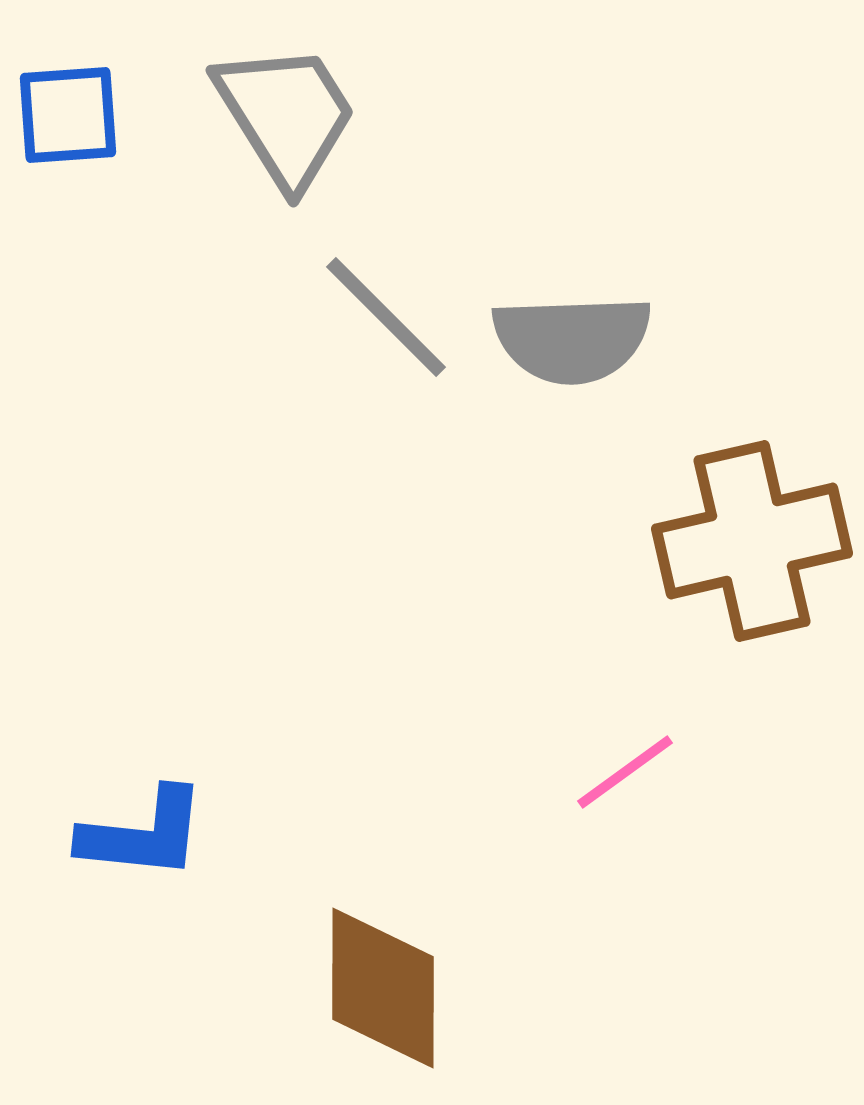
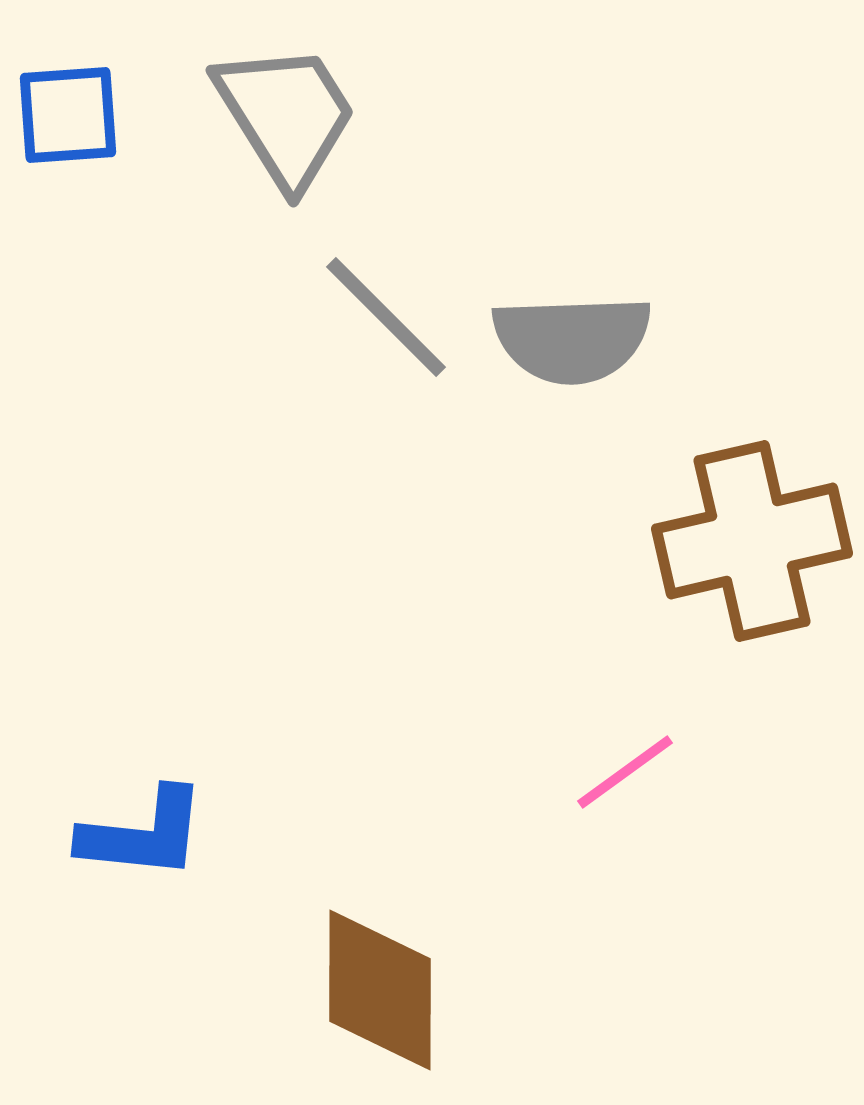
brown diamond: moved 3 px left, 2 px down
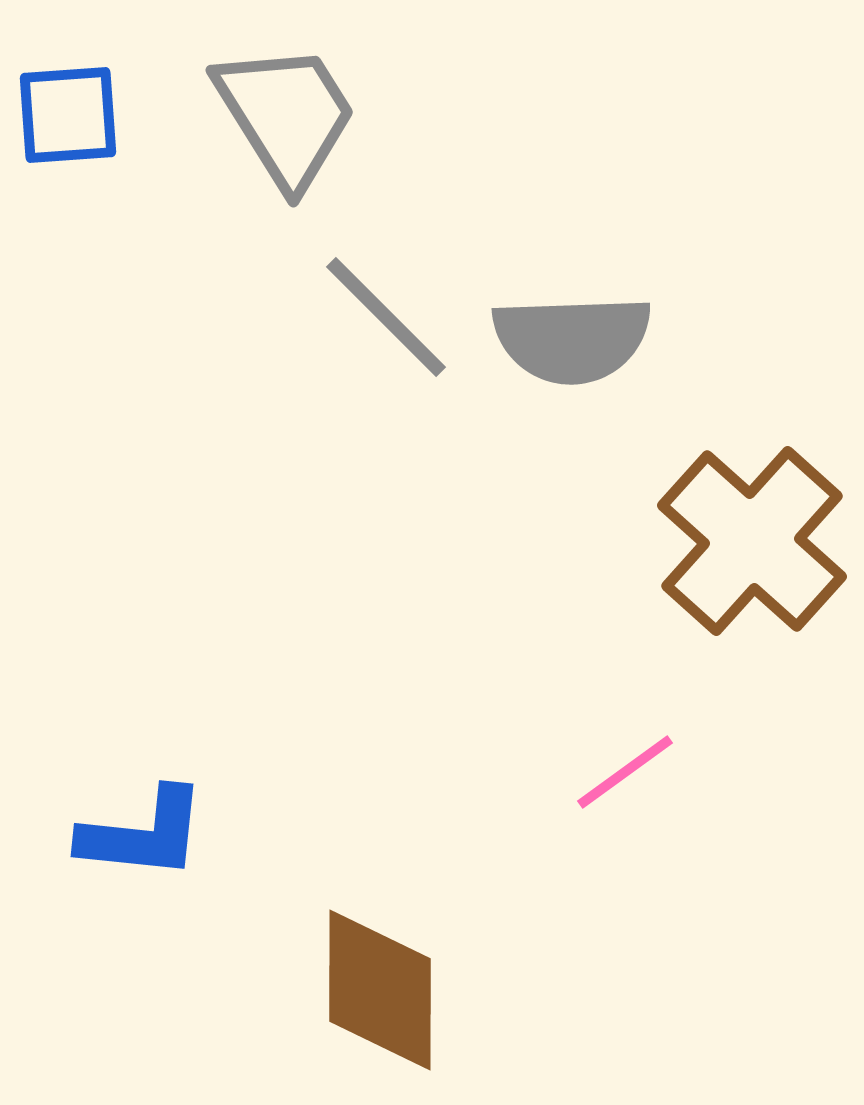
brown cross: rotated 35 degrees counterclockwise
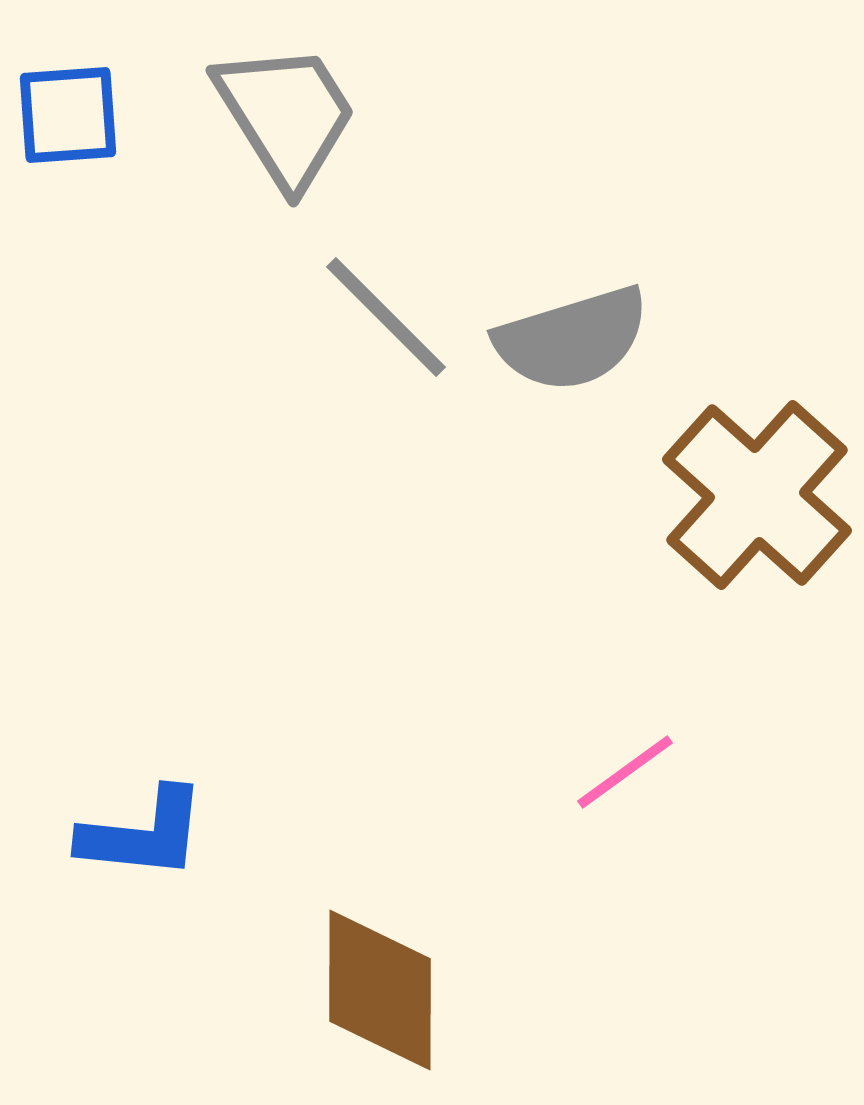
gray semicircle: rotated 15 degrees counterclockwise
brown cross: moved 5 px right, 46 px up
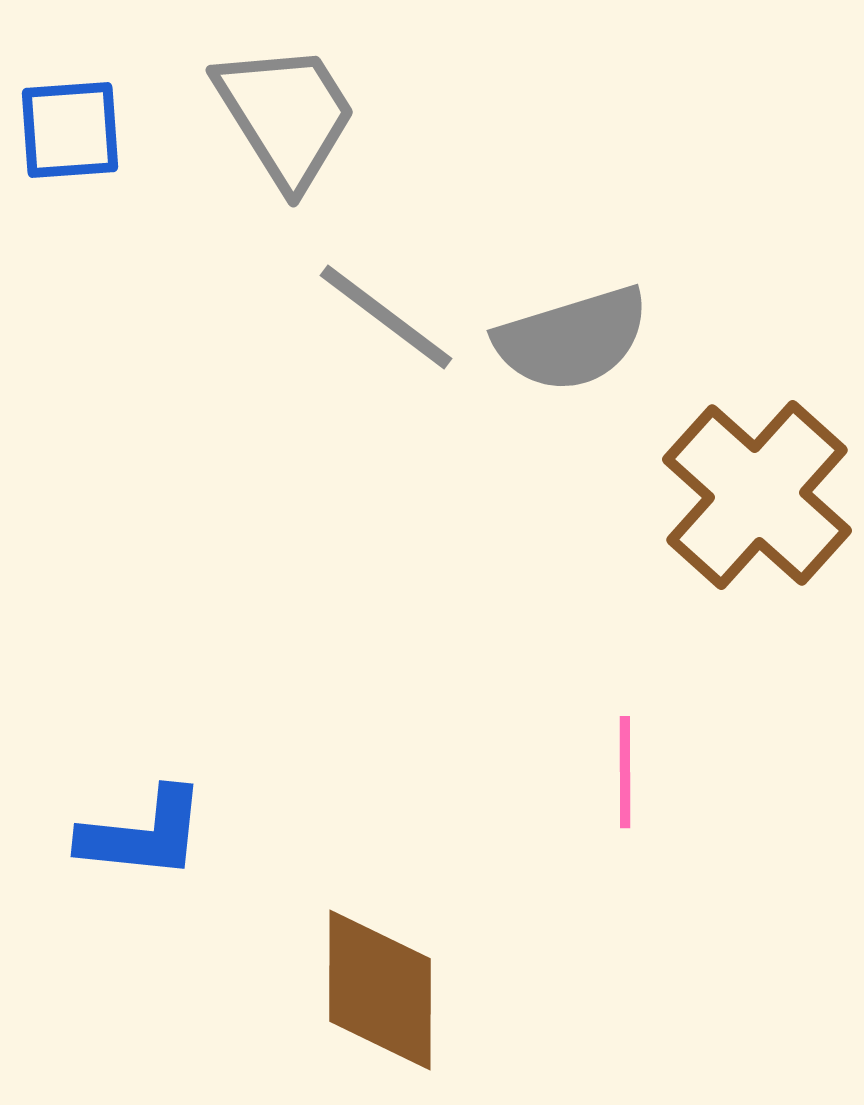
blue square: moved 2 px right, 15 px down
gray line: rotated 8 degrees counterclockwise
pink line: rotated 54 degrees counterclockwise
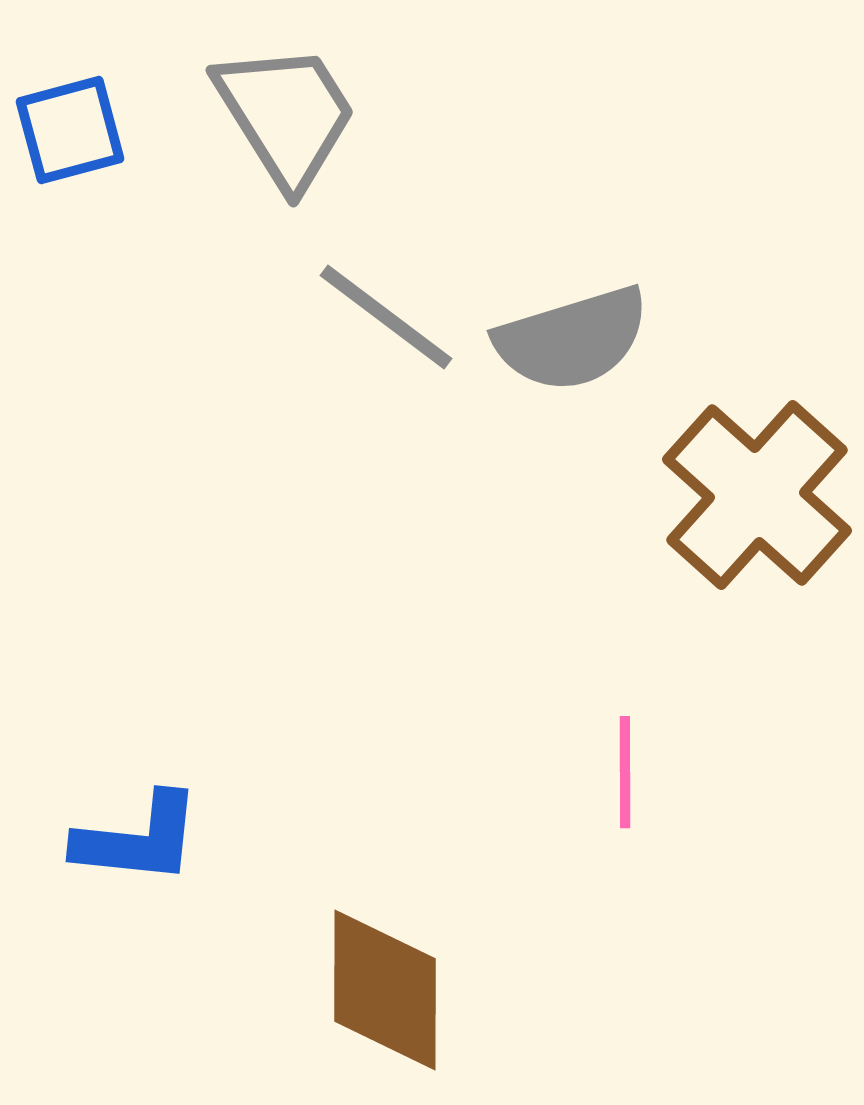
blue square: rotated 11 degrees counterclockwise
blue L-shape: moved 5 px left, 5 px down
brown diamond: moved 5 px right
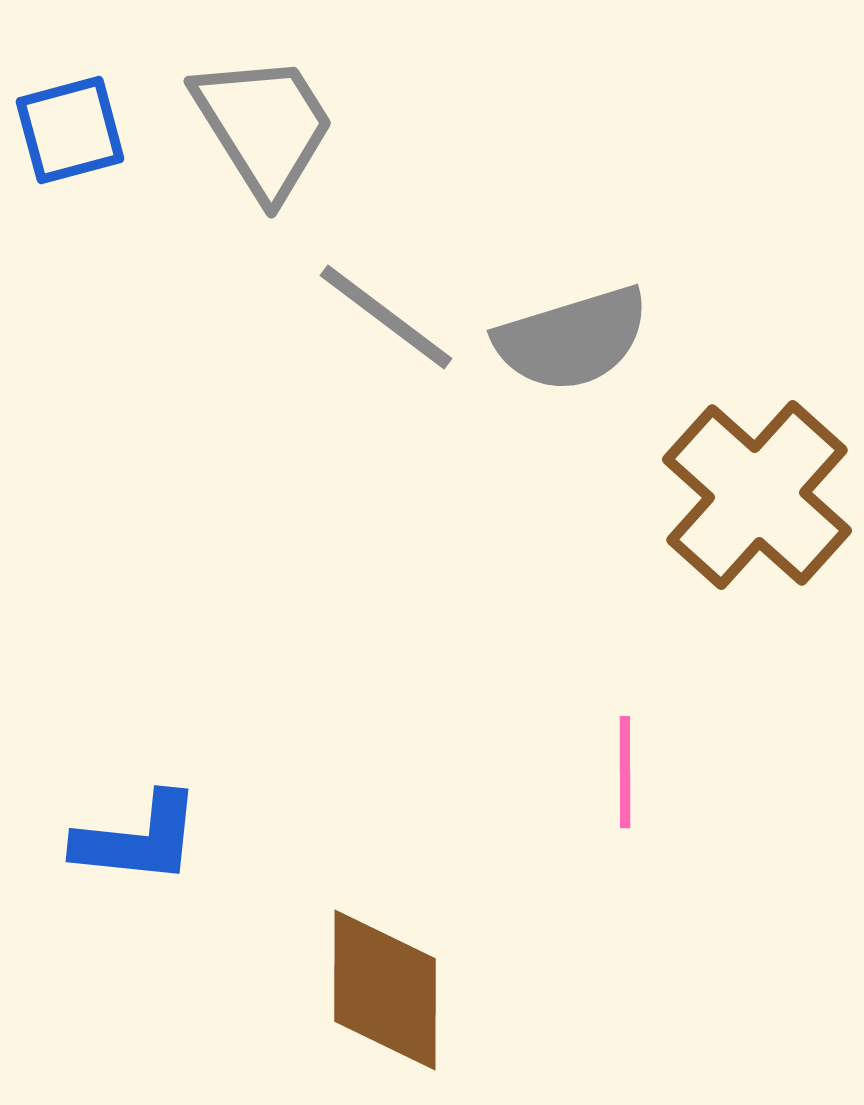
gray trapezoid: moved 22 px left, 11 px down
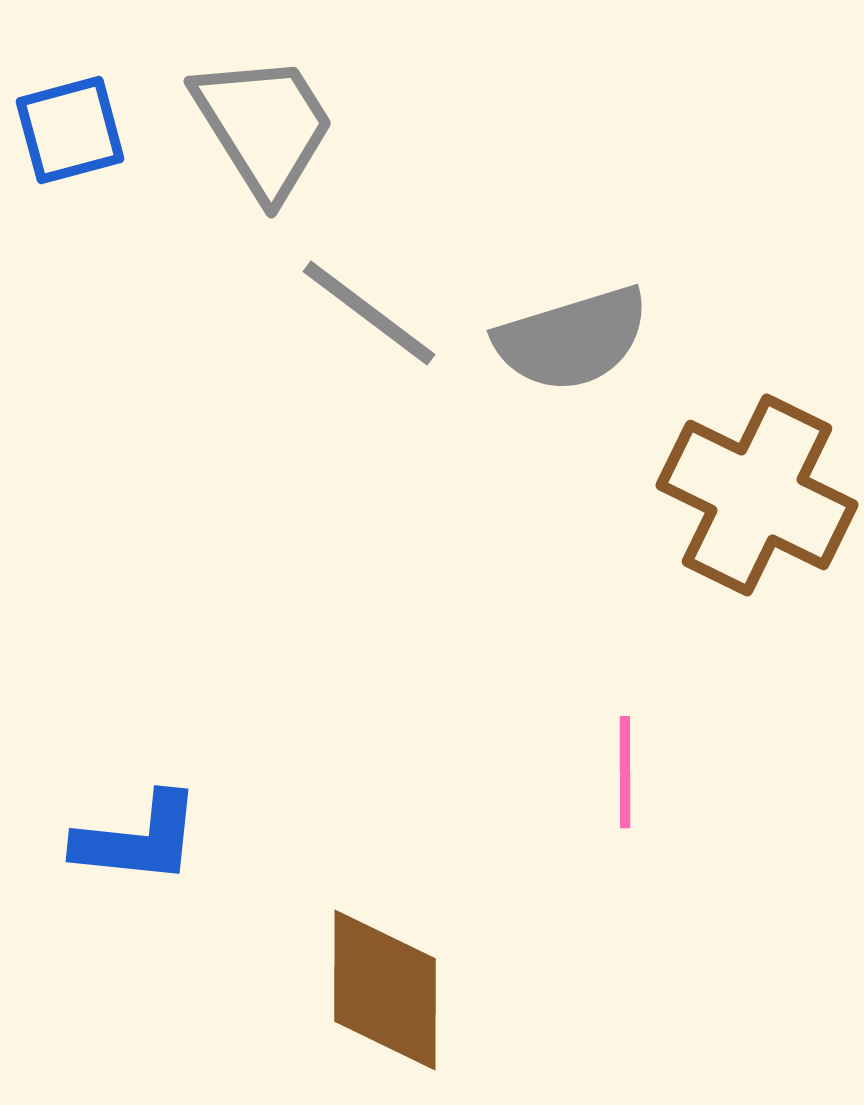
gray line: moved 17 px left, 4 px up
brown cross: rotated 16 degrees counterclockwise
